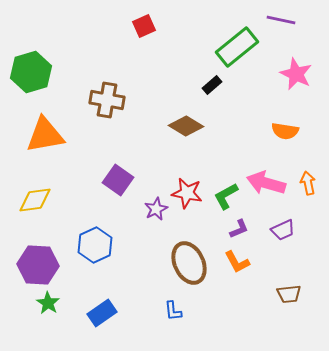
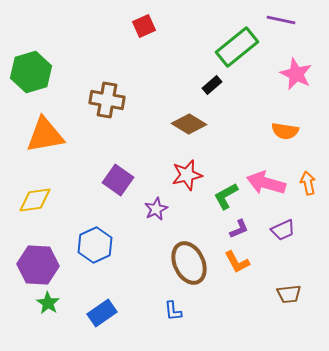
brown diamond: moved 3 px right, 2 px up
red star: moved 18 px up; rotated 24 degrees counterclockwise
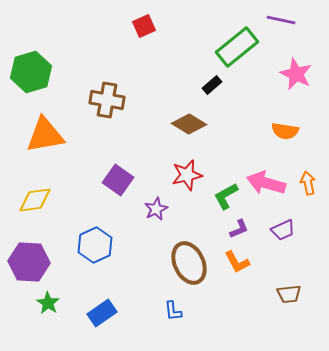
purple hexagon: moved 9 px left, 3 px up
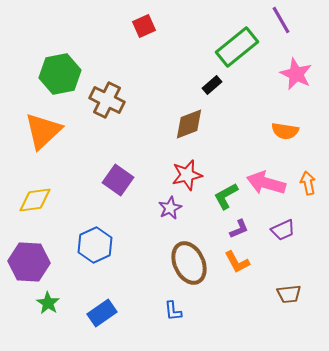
purple line: rotated 48 degrees clockwise
green hexagon: moved 29 px right, 2 px down; rotated 6 degrees clockwise
brown cross: rotated 16 degrees clockwise
brown diamond: rotated 52 degrees counterclockwise
orange triangle: moved 2 px left, 4 px up; rotated 33 degrees counterclockwise
purple star: moved 14 px right, 1 px up
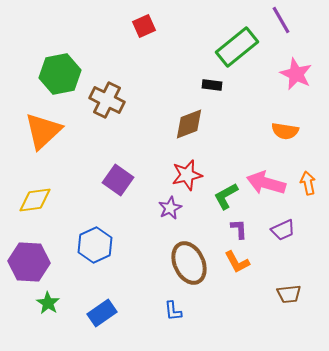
black rectangle: rotated 48 degrees clockwise
purple L-shape: rotated 70 degrees counterclockwise
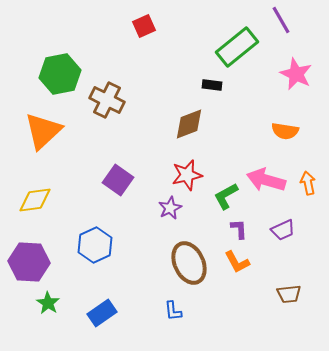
pink arrow: moved 3 px up
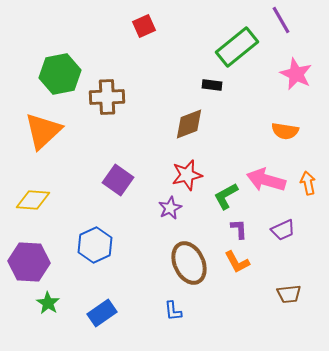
brown cross: moved 3 px up; rotated 28 degrees counterclockwise
yellow diamond: moved 2 px left; rotated 12 degrees clockwise
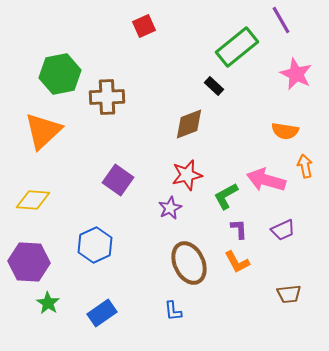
black rectangle: moved 2 px right, 1 px down; rotated 36 degrees clockwise
orange arrow: moved 3 px left, 17 px up
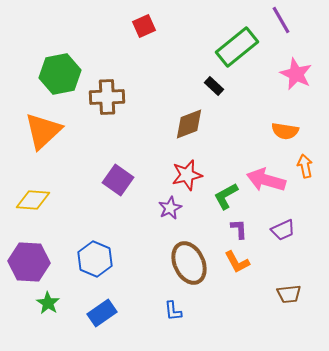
blue hexagon: moved 14 px down; rotated 12 degrees counterclockwise
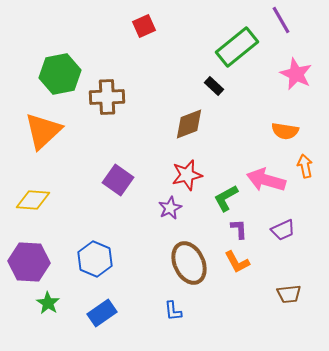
green L-shape: moved 2 px down
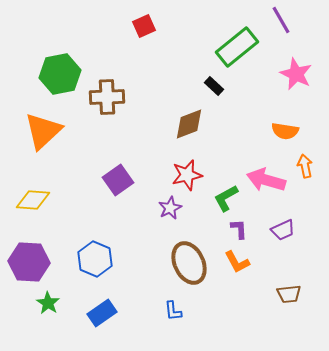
purple square: rotated 20 degrees clockwise
